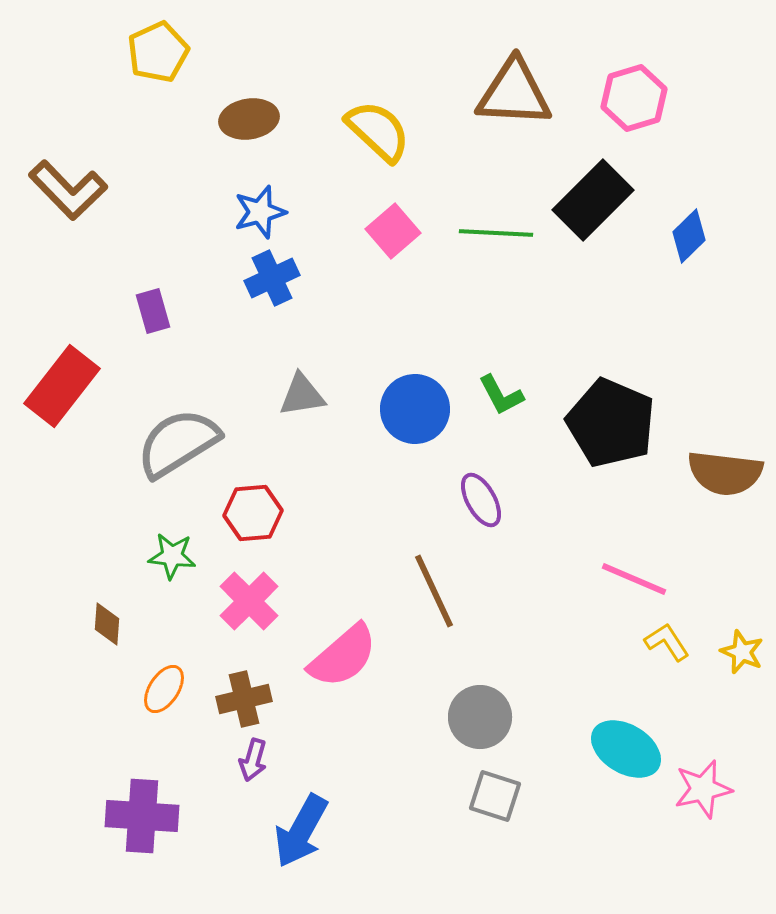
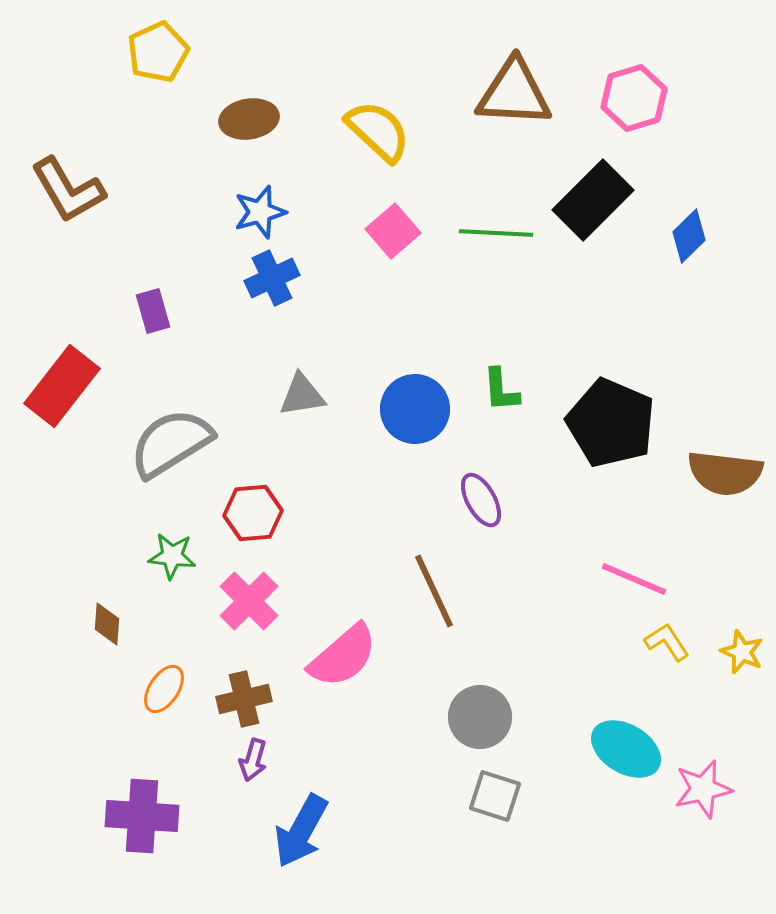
brown L-shape: rotated 14 degrees clockwise
green L-shape: moved 5 px up; rotated 24 degrees clockwise
gray semicircle: moved 7 px left
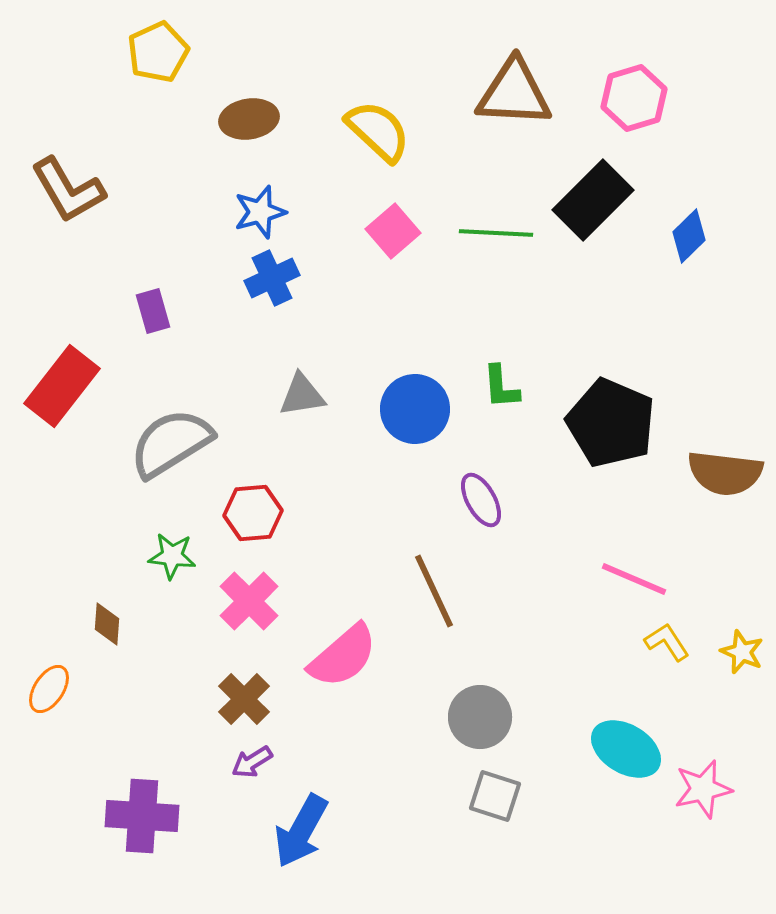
green L-shape: moved 3 px up
orange ellipse: moved 115 px left
brown cross: rotated 32 degrees counterclockwise
purple arrow: moved 1 px left, 2 px down; rotated 42 degrees clockwise
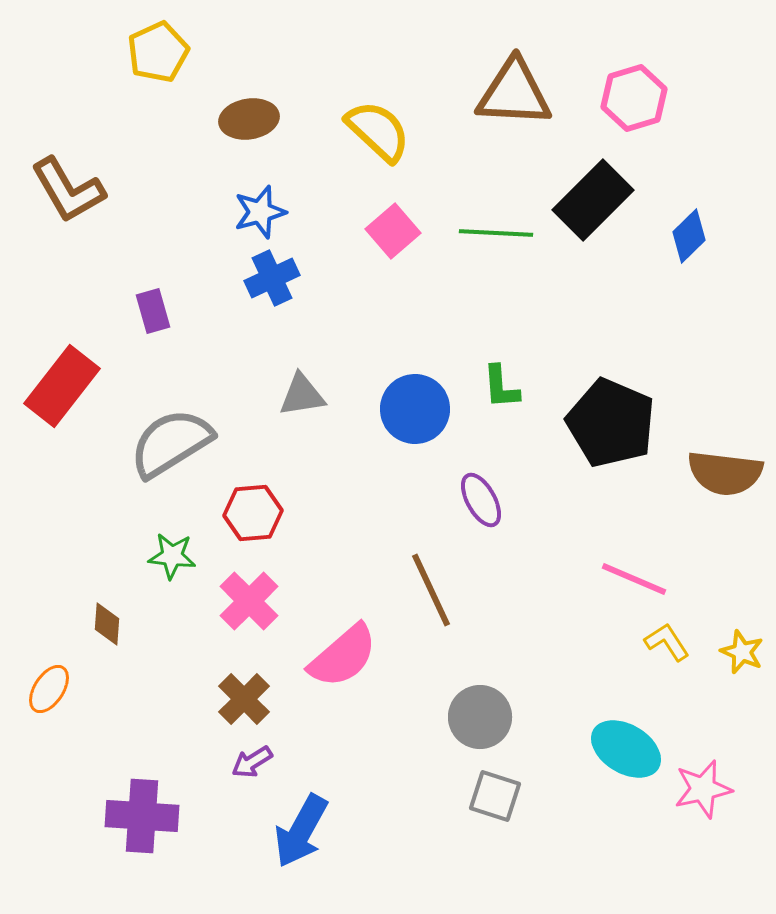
brown line: moved 3 px left, 1 px up
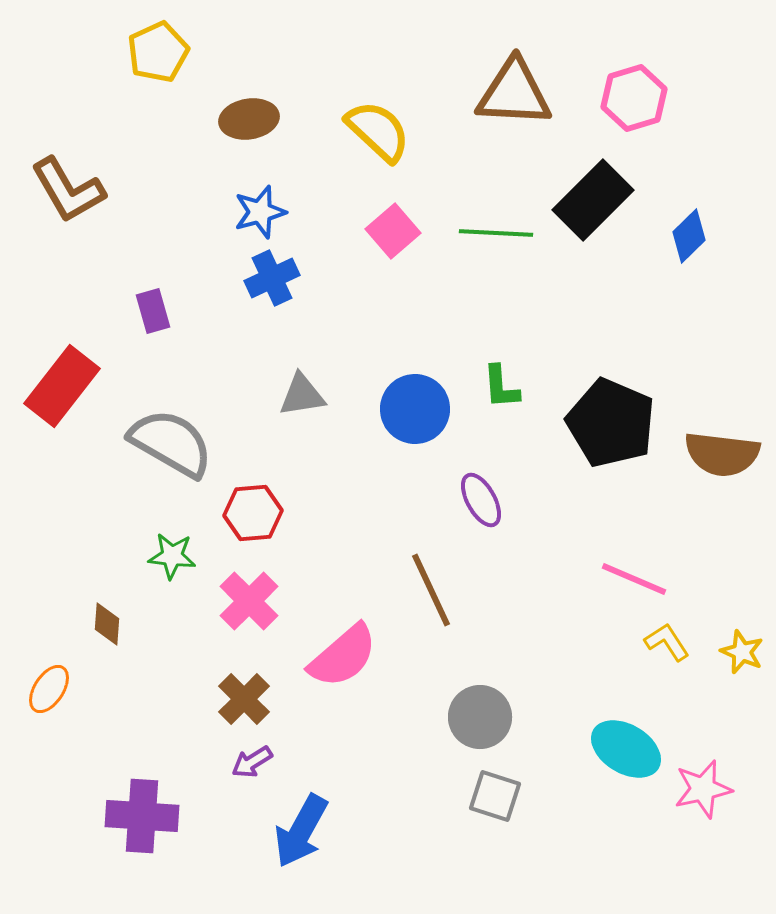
gray semicircle: rotated 62 degrees clockwise
brown semicircle: moved 3 px left, 19 px up
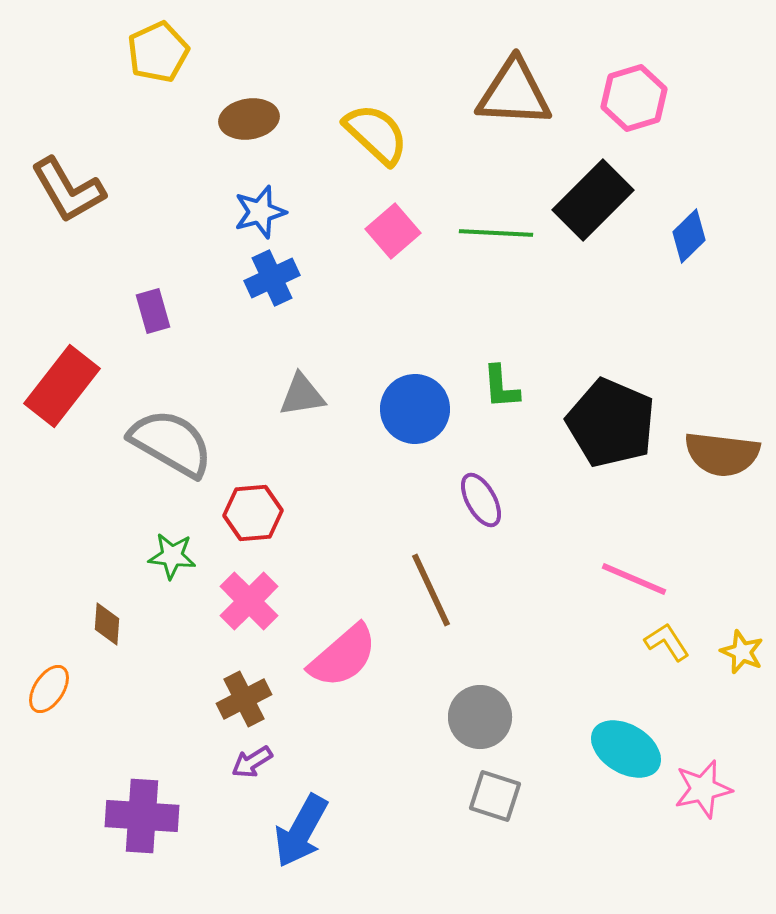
yellow semicircle: moved 2 px left, 3 px down
brown cross: rotated 18 degrees clockwise
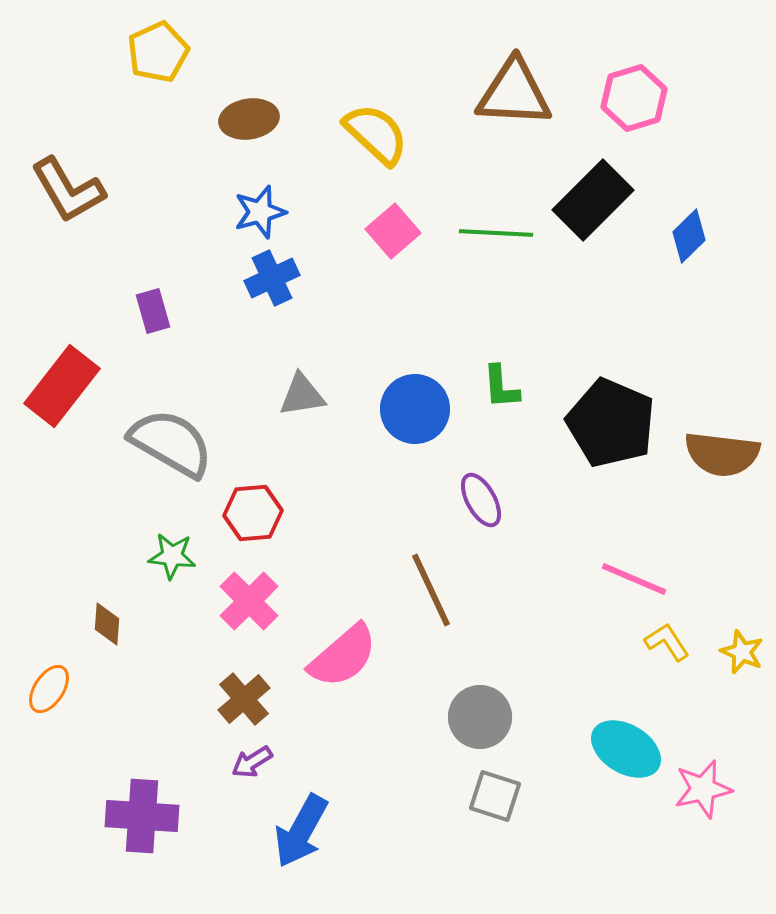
brown cross: rotated 14 degrees counterclockwise
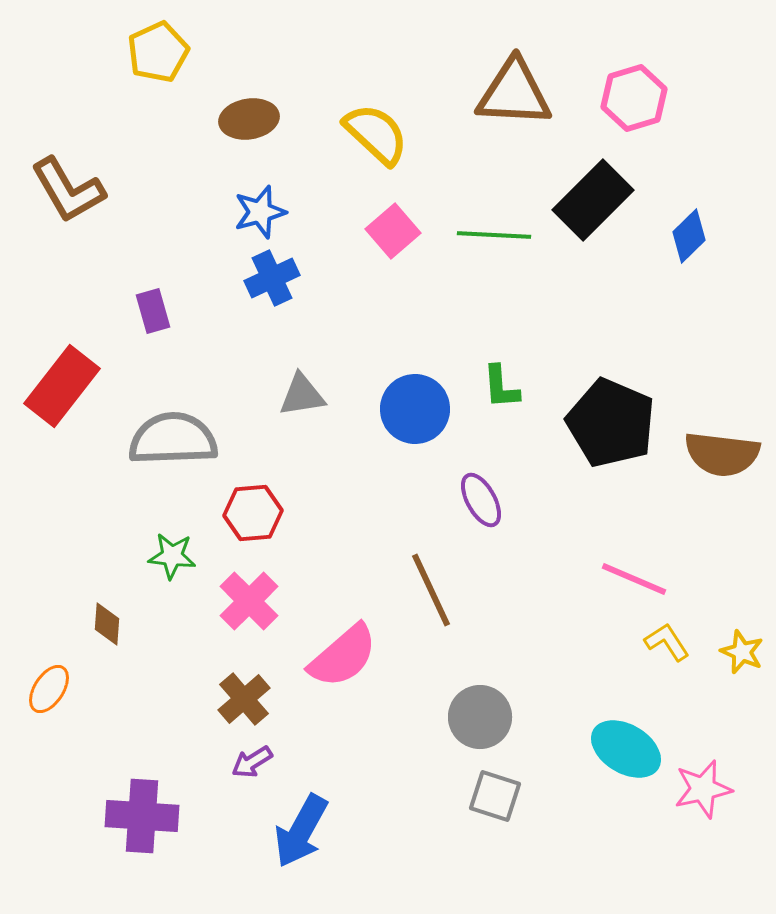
green line: moved 2 px left, 2 px down
gray semicircle: moved 2 px right, 4 px up; rotated 32 degrees counterclockwise
